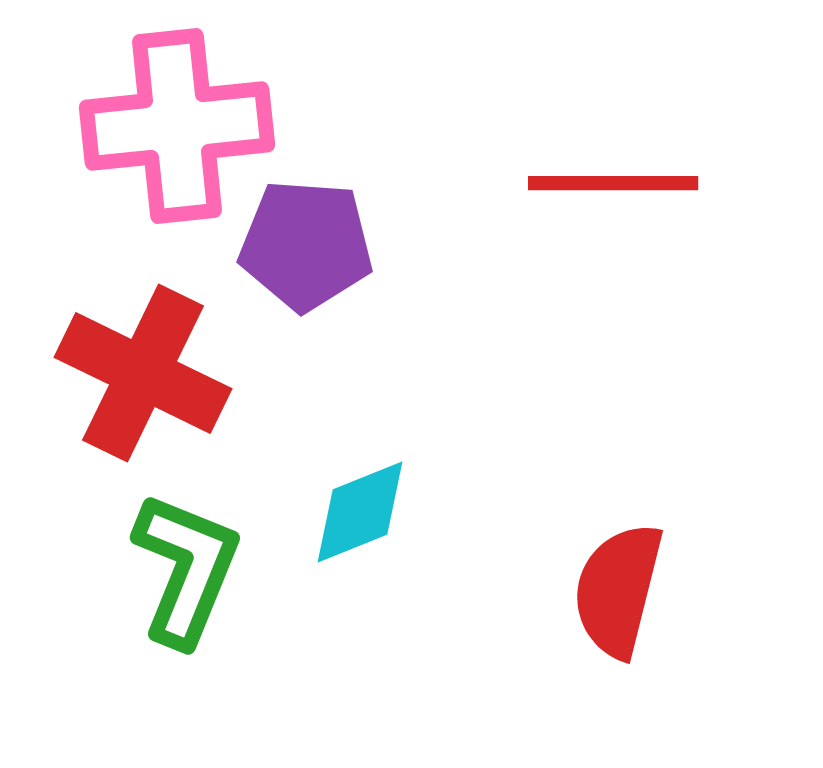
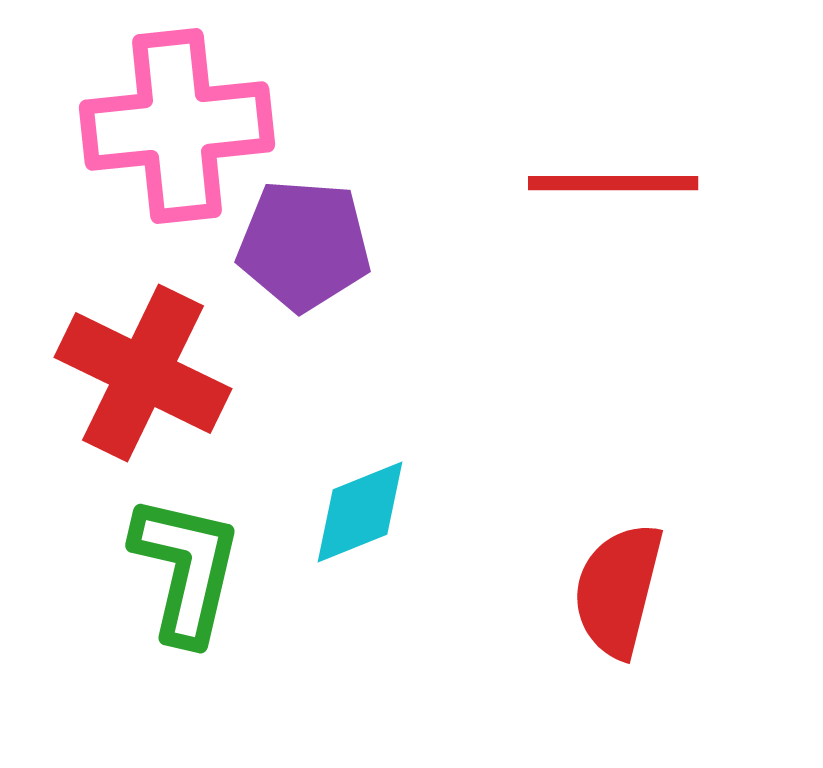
purple pentagon: moved 2 px left
green L-shape: rotated 9 degrees counterclockwise
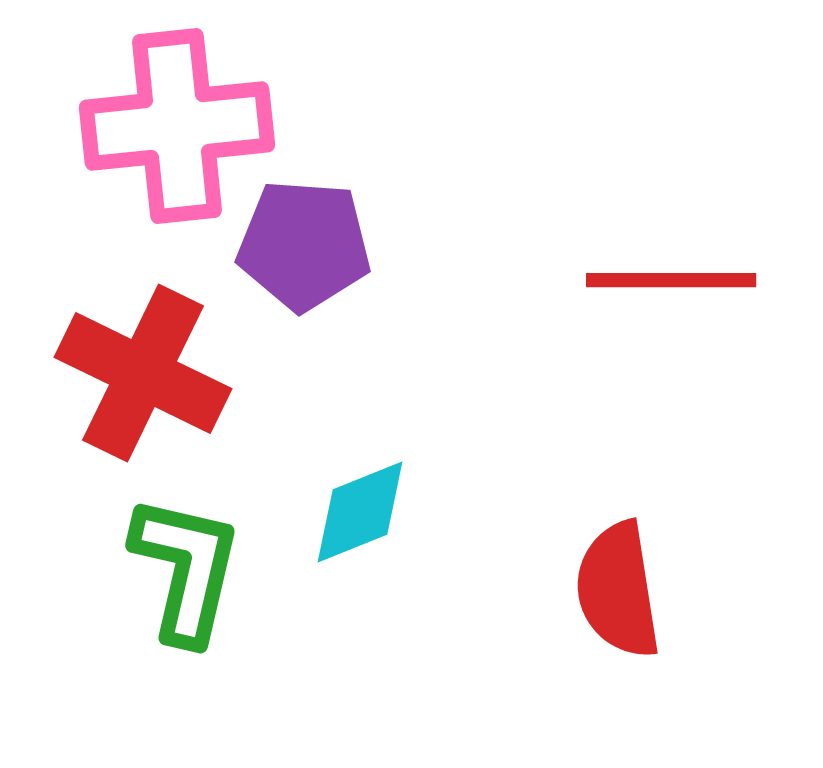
red line: moved 58 px right, 97 px down
red semicircle: rotated 23 degrees counterclockwise
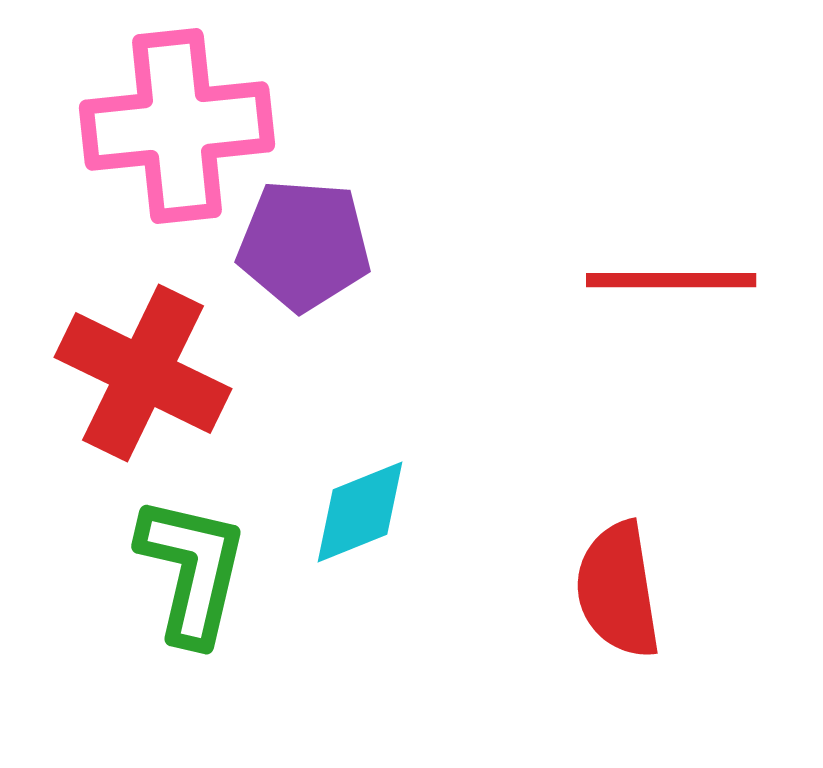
green L-shape: moved 6 px right, 1 px down
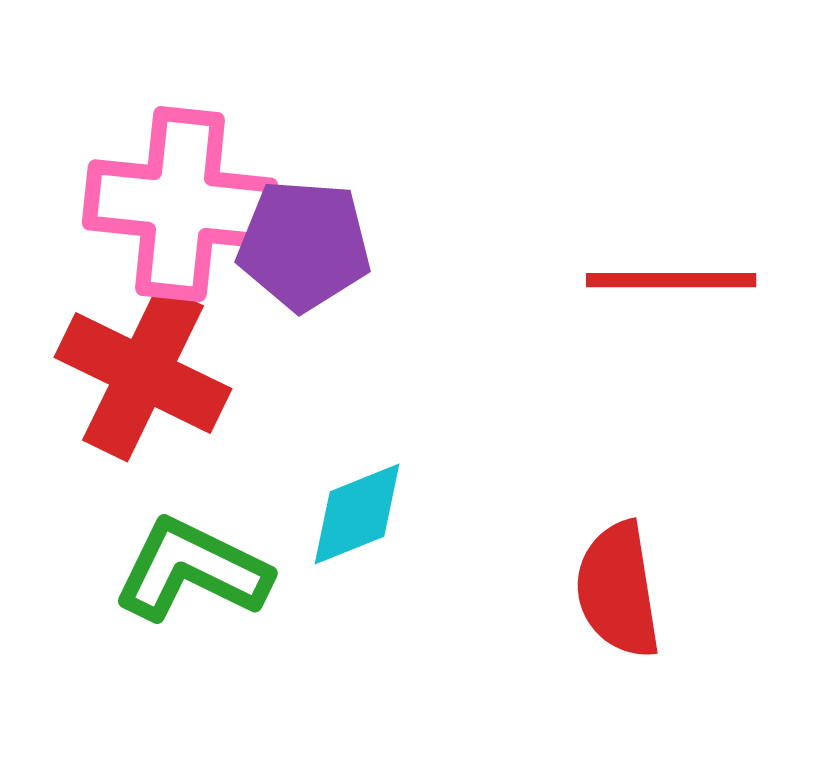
pink cross: moved 3 px right, 78 px down; rotated 12 degrees clockwise
cyan diamond: moved 3 px left, 2 px down
green L-shape: rotated 77 degrees counterclockwise
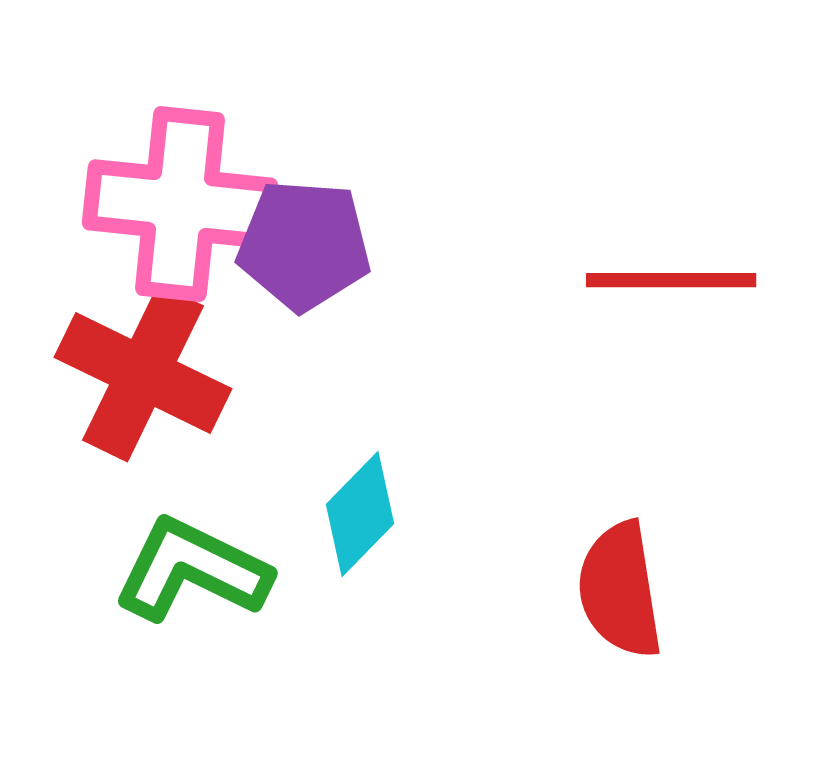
cyan diamond: moved 3 px right; rotated 24 degrees counterclockwise
red semicircle: moved 2 px right
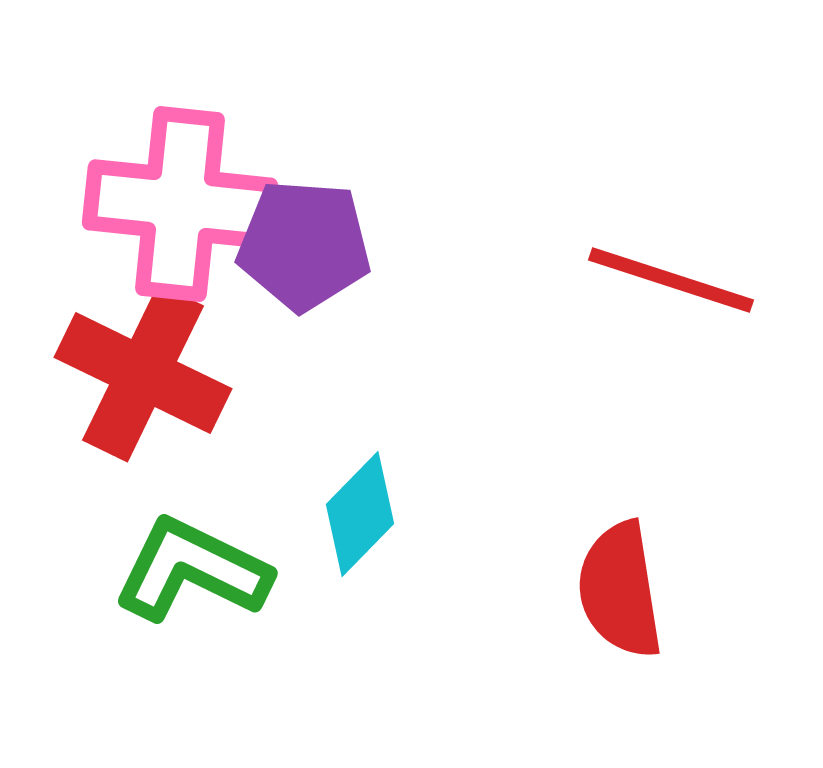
red line: rotated 18 degrees clockwise
